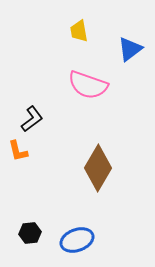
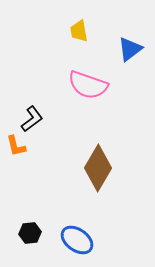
orange L-shape: moved 2 px left, 5 px up
blue ellipse: rotated 56 degrees clockwise
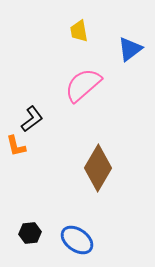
pink semicircle: moved 5 px left; rotated 120 degrees clockwise
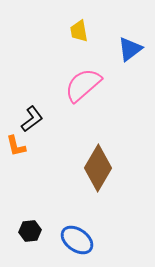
black hexagon: moved 2 px up
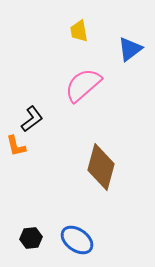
brown diamond: moved 3 px right, 1 px up; rotated 15 degrees counterclockwise
black hexagon: moved 1 px right, 7 px down
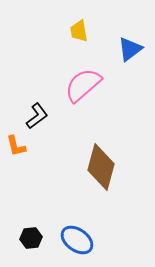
black L-shape: moved 5 px right, 3 px up
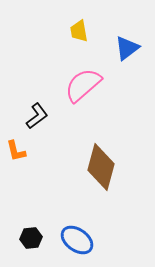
blue triangle: moved 3 px left, 1 px up
orange L-shape: moved 5 px down
